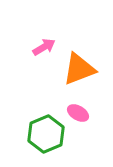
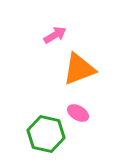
pink arrow: moved 11 px right, 12 px up
green hexagon: rotated 24 degrees counterclockwise
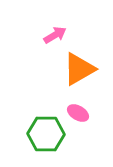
orange triangle: rotated 9 degrees counterclockwise
green hexagon: rotated 12 degrees counterclockwise
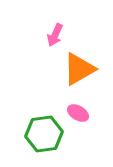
pink arrow: rotated 145 degrees clockwise
green hexagon: moved 2 px left; rotated 9 degrees counterclockwise
